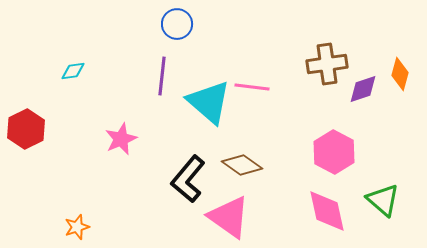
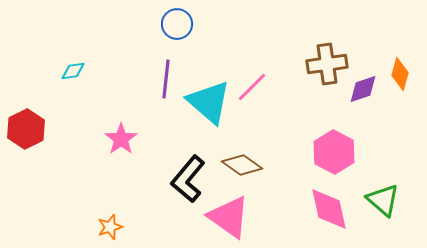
purple line: moved 4 px right, 3 px down
pink line: rotated 52 degrees counterclockwise
pink star: rotated 12 degrees counterclockwise
pink diamond: moved 2 px right, 2 px up
orange star: moved 33 px right
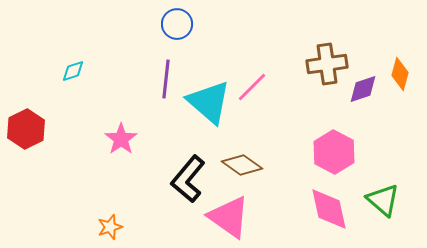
cyan diamond: rotated 10 degrees counterclockwise
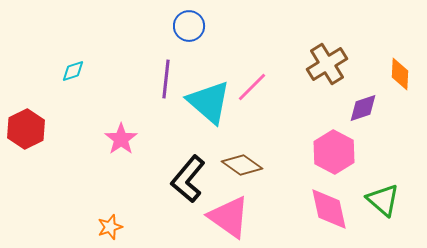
blue circle: moved 12 px right, 2 px down
brown cross: rotated 24 degrees counterclockwise
orange diamond: rotated 12 degrees counterclockwise
purple diamond: moved 19 px down
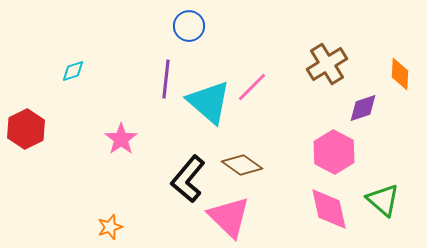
pink triangle: rotated 9 degrees clockwise
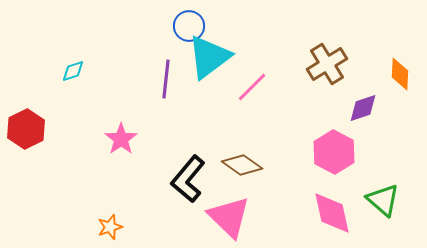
cyan triangle: moved 45 px up; rotated 42 degrees clockwise
pink diamond: moved 3 px right, 4 px down
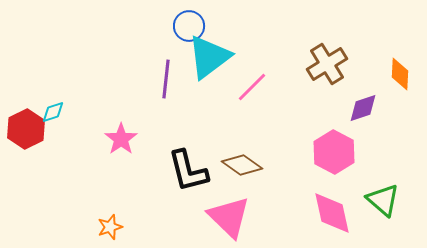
cyan diamond: moved 20 px left, 41 px down
black L-shape: moved 8 px up; rotated 54 degrees counterclockwise
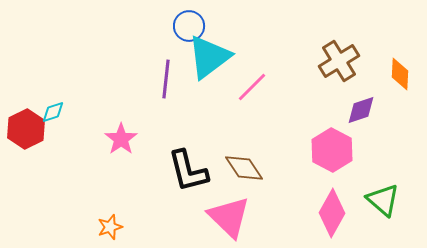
brown cross: moved 12 px right, 3 px up
purple diamond: moved 2 px left, 2 px down
pink hexagon: moved 2 px left, 2 px up
brown diamond: moved 2 px right, 3 px down; rotated 21 degrees clockwise
pink diamond: rotated 42 degrees clockwise
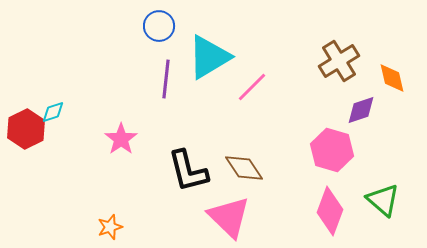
blue circle: moved 30 px left
cyan triangle: rotated 6 degrees clockwise
orange diamond: moved 8 px left, 4 px down; rotated 16 degrees counterclockwise
pink hexagon: rotated 12 degrees counterclockwise
pink diamond: moved 2 px left, 2 px up; rotated 9 degrees counterclockwise
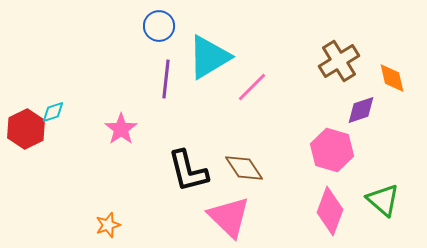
pink star: moved 10 px up
orange star: moved 2 px left, 2 px up
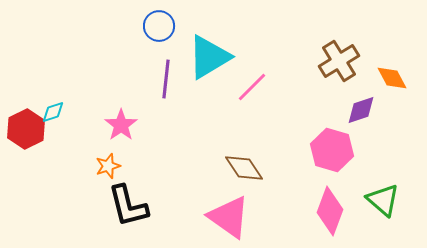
orange diamond: rotated 16 degrees counterclockwise
pink star: moved 4 px up
black L-shape: moved 60 px left, 35 px down
pink triangle: rotated 9 degrees counterclockwise
orange star: moved 59 px up
